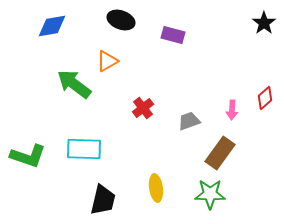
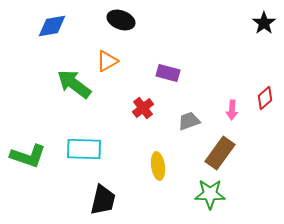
purple rectangle: moved 5 px left, 38 px down
yellow ellipse: moved 2 px right, 22 px up
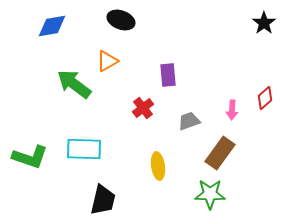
purple rectangle: moved 2 px down; rotated 70 degrees clockwise
green L-shape: moved 2 px right, 1 px down
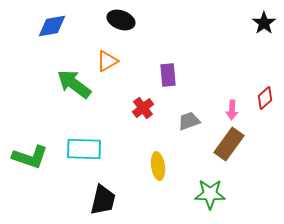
brown rectangle: moved 9 px right, 9 px up
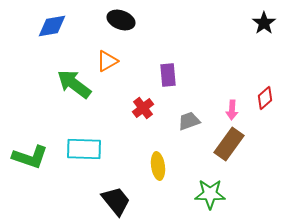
black trapezoid: moved 13 px right, 1 px down; rotated 52 degrees counterclockwise
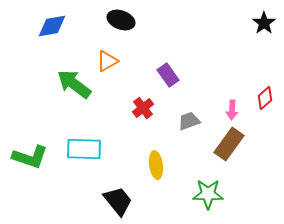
purple rectangle: rotated 30 degrees counterclockwise
yellow ellipse: moved 2 px left, 1 px up
green star: moved 2 px left
black trapezoid: moved 2 px right
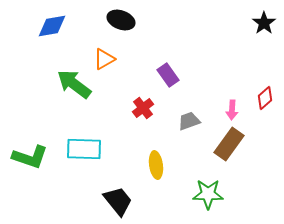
orange triangle: moved 3 px left, 2 px up
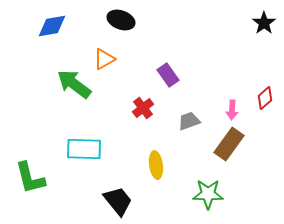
green L-shape: moved 21 px down; rotated 57 degrees clockwise
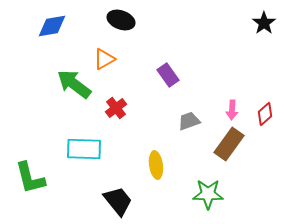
red diamond: moved 16 px down
red cross: moved 27 px left
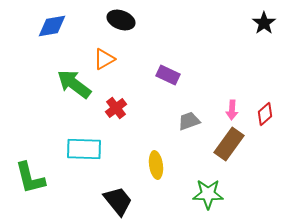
purple rectangle: rotated 30 degrees counterclockwise
